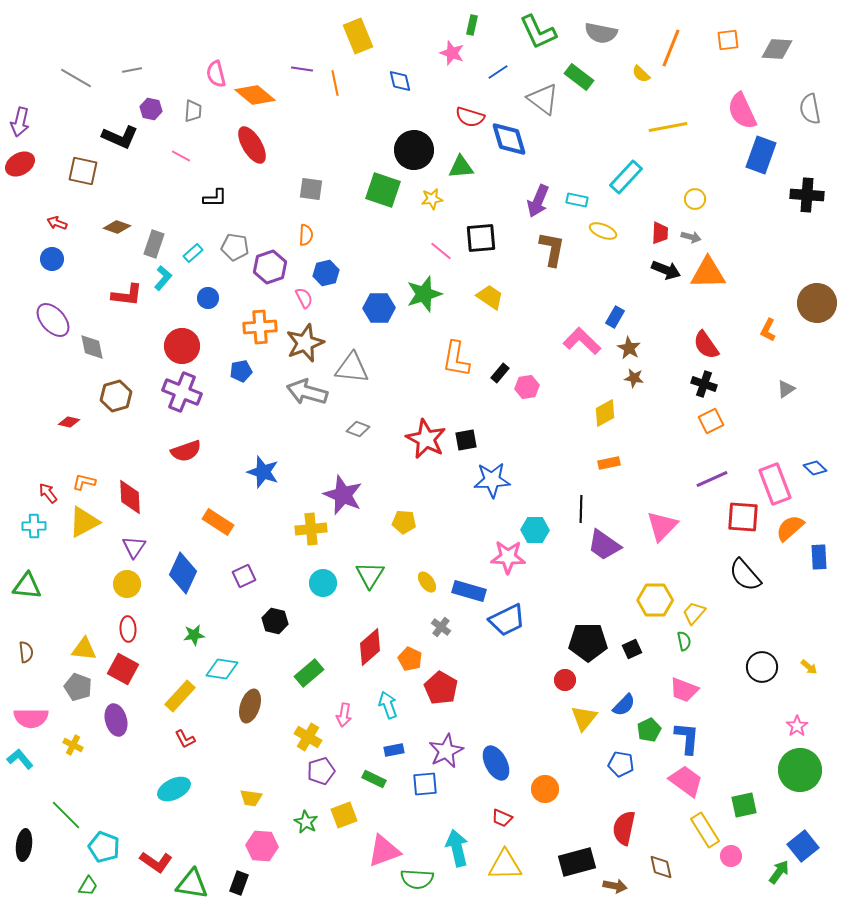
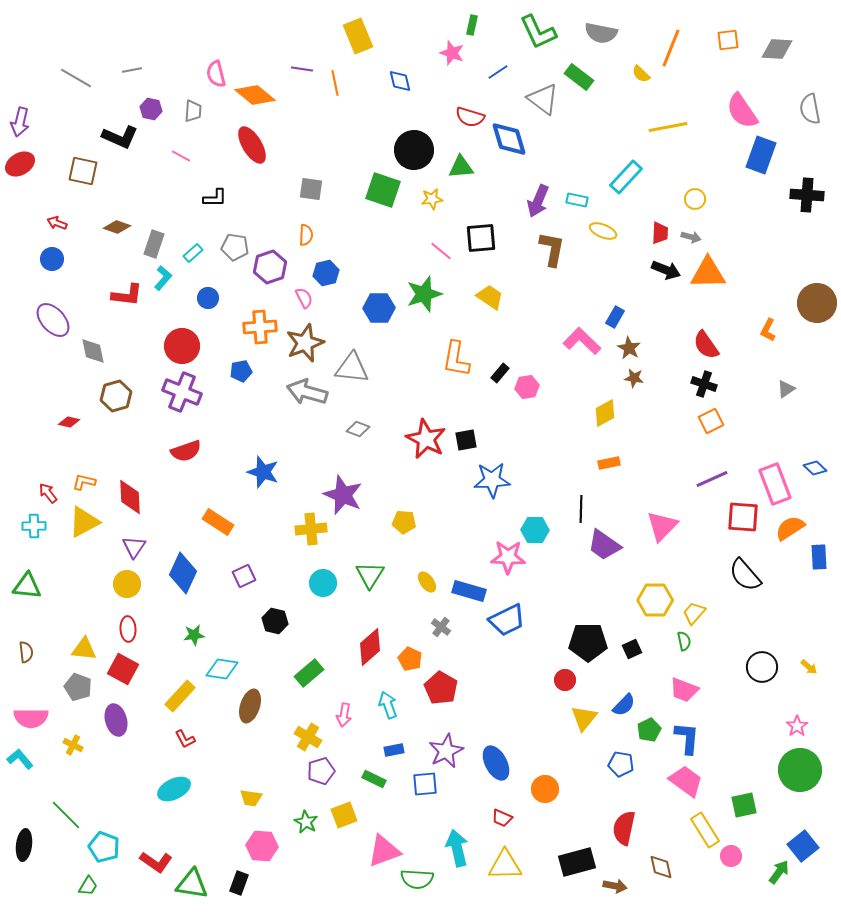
pink semicircle at (742, 111): rotated 9 degrees counterclockwise
gray diamond at (92, 347): moved 1 px right, 4 px down
orange semicircle at (790, 528): rotated 8 degrees clockwise
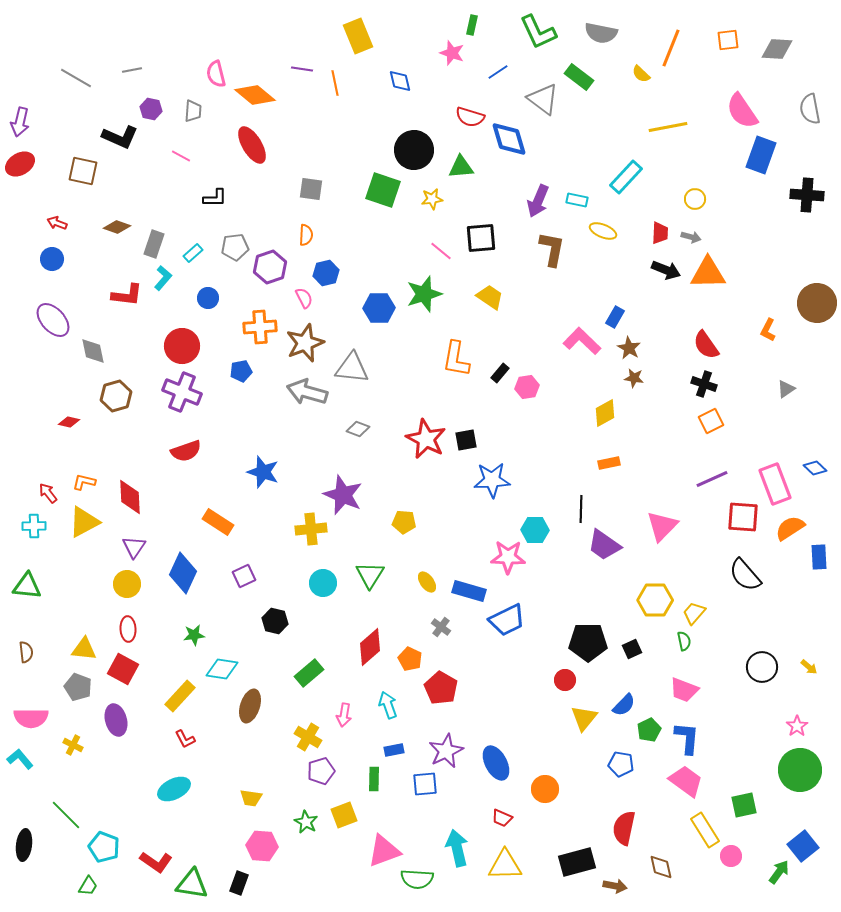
gray pentagon at (235, 247): rotated 16 degrees counterclockwise
green rectangle at (374, 779): rotated 65 degrees clockwise
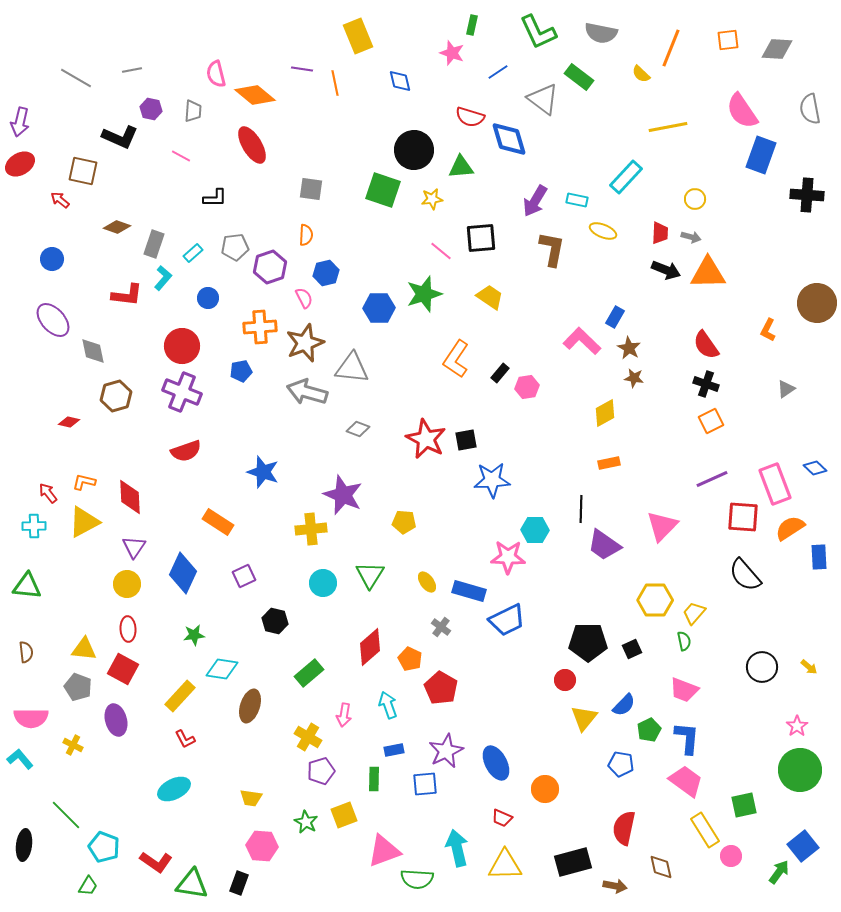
purple arrow at (538, 201): moved 3 px left; rotated 8 degrees clockwise
red arrow at (57, 223): moved 3 px right, 23 px up; rotated 18 degrees clockwise
orange L-shape at (456, 359): rotated 24 degrees clockwise
black cross at (704, 384): moved 2 px right
black rectangle at (577, 862): moved 4 px left
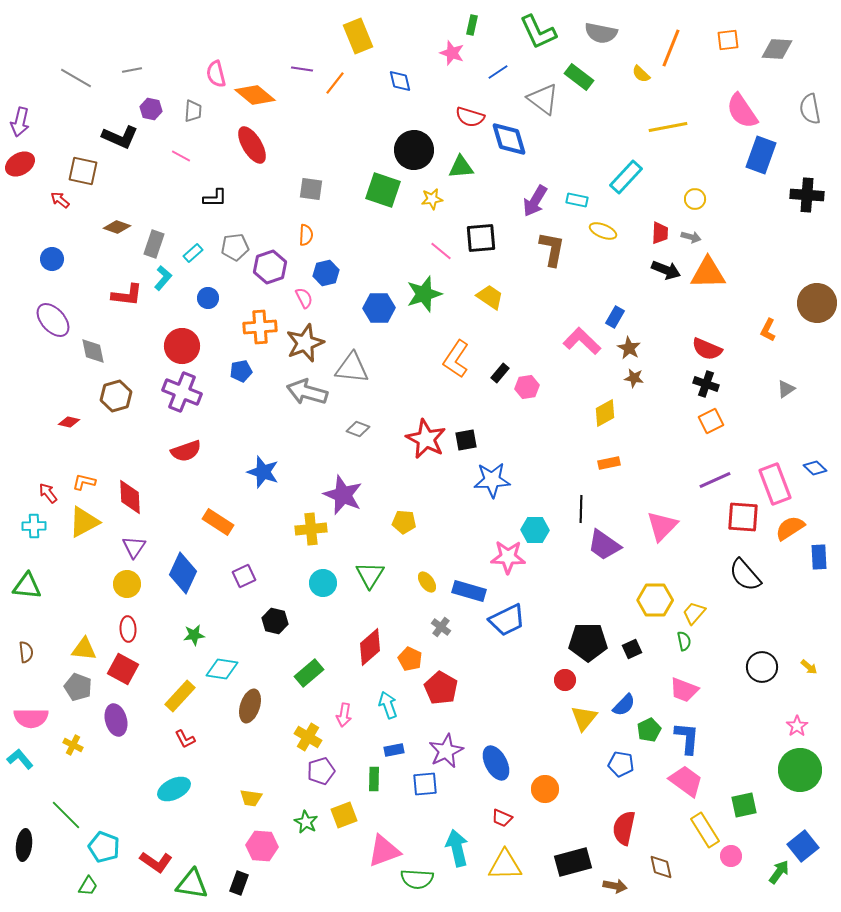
orange line at (335, 83): rotated 50 degrees clockwise
red semicircle at (706, 345): moved 1 px right, 4 px down; rotated 32 degrees counterclockwise
purple line at (712, 479): moved 3 px right, 1 px down
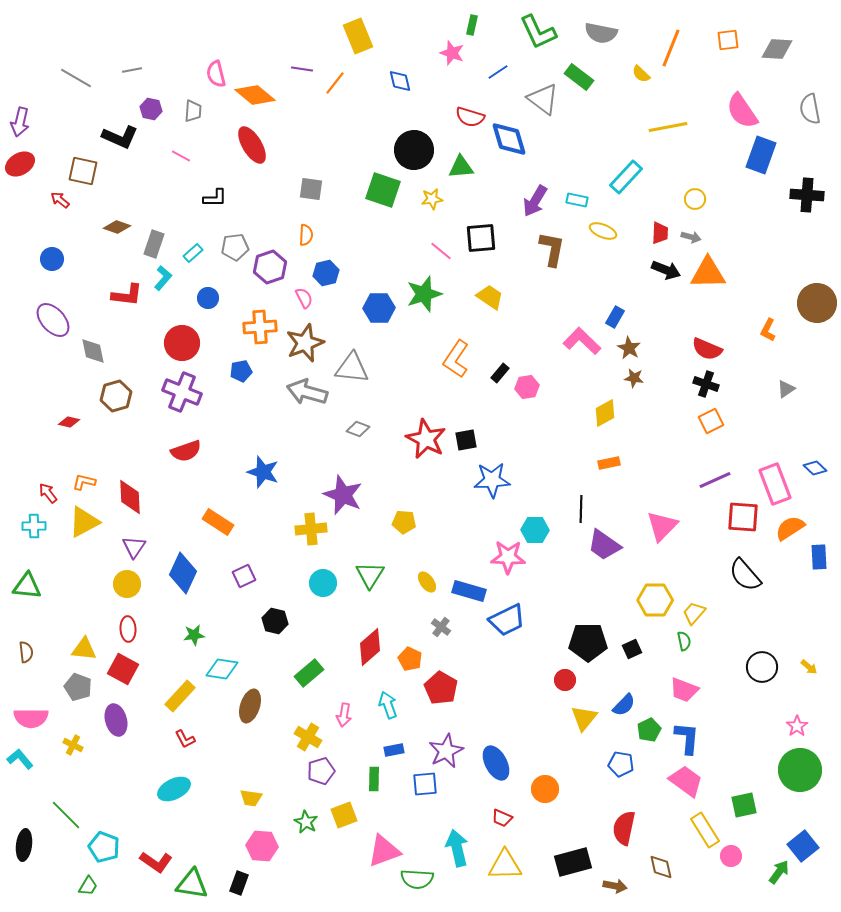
red circle at (182, 346): moved 3 px up
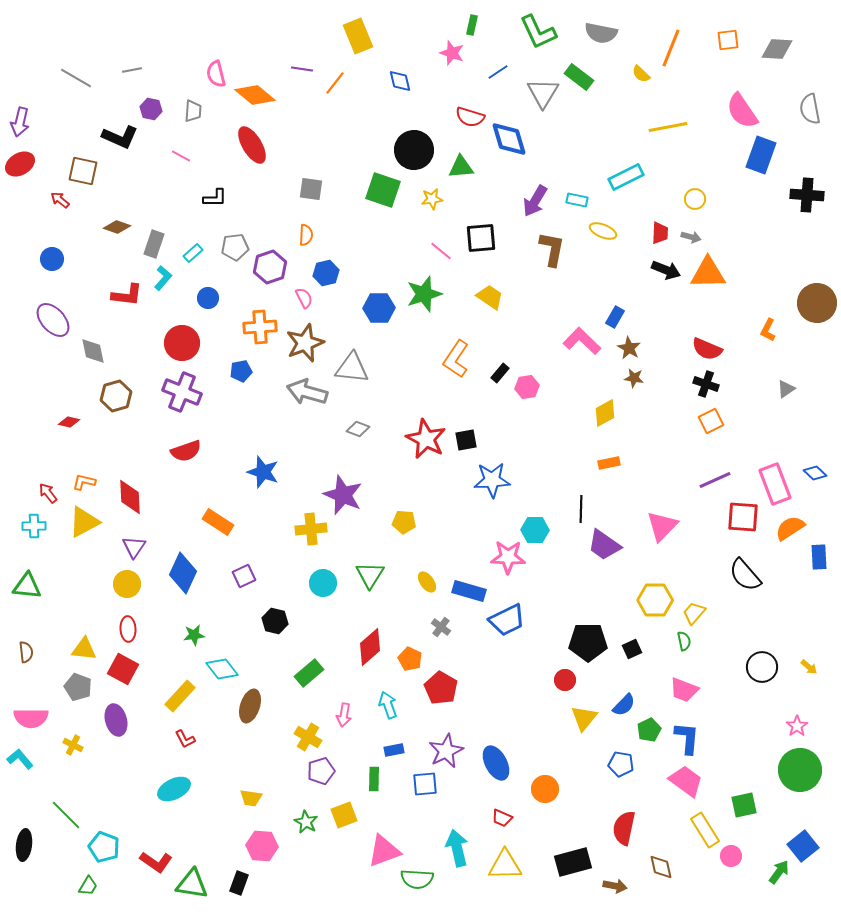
gray triangle at (543, 99): moved 6 px up; rotated 24 degrees clockwise
cyan rectangle at (626, 177): rotated 20 degrees clockwise
blue diamond at (815, 468): moved 5 px down
cyan diamond at (222, 669): rotated 44 degrees clockwise
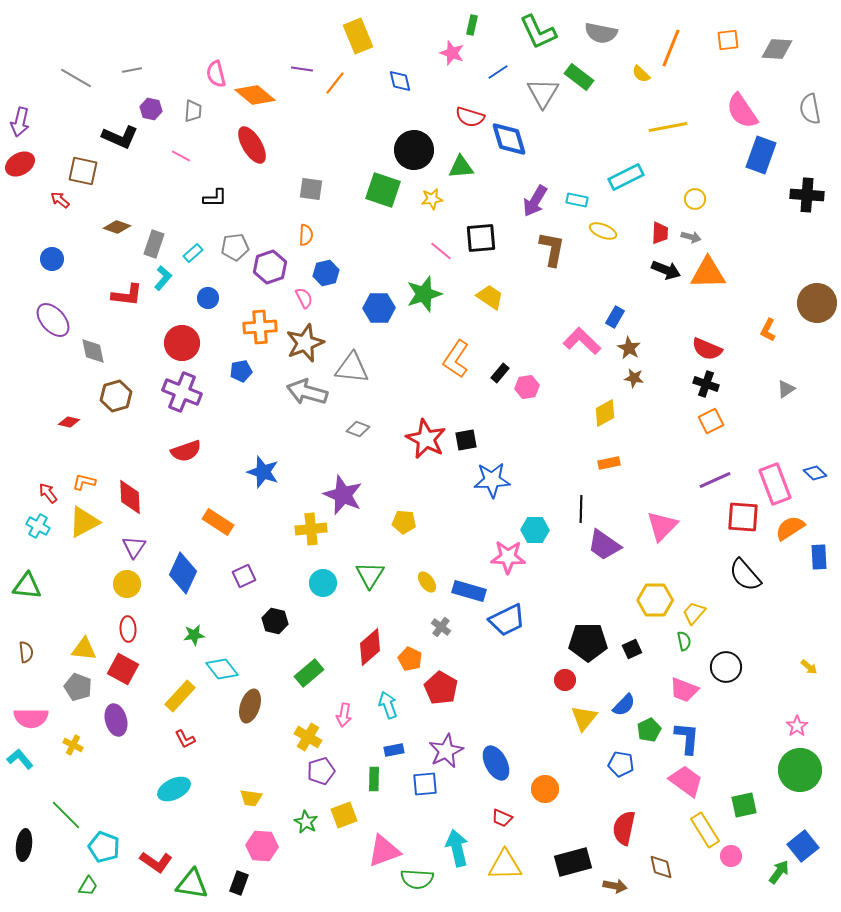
cyan cross at (34, 526): moved 4 px right; rotated 30 degrees clockwise
black circle at (762, 667): moved 36 px left
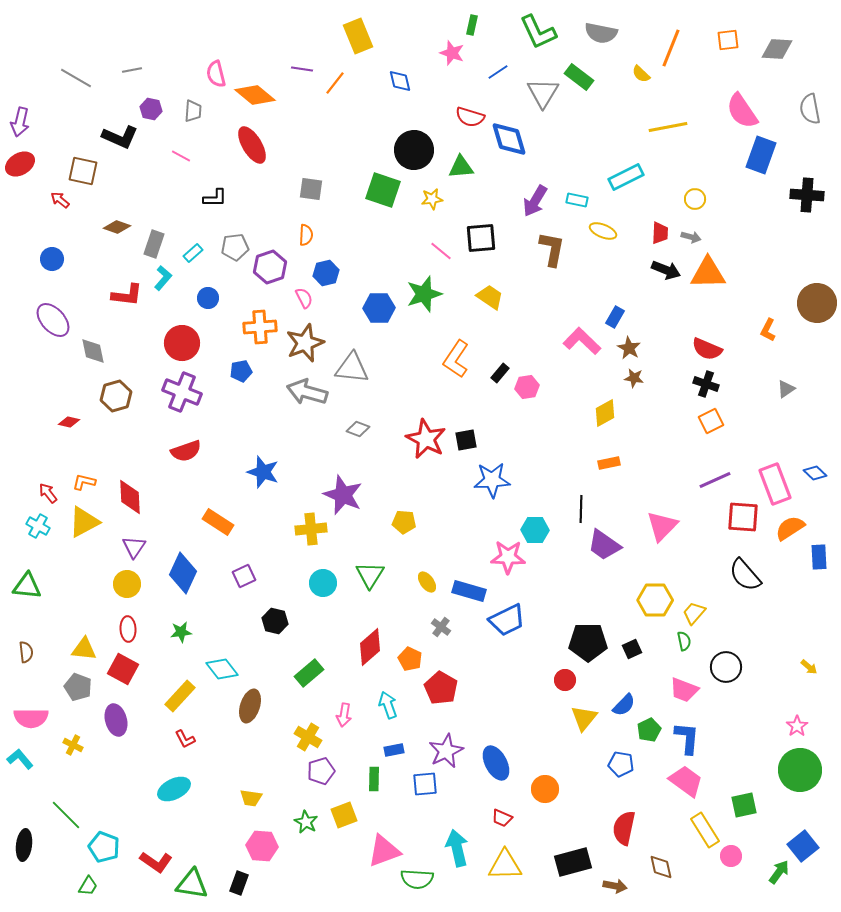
green star at (194, 635): moved 13 px left, 3 px up
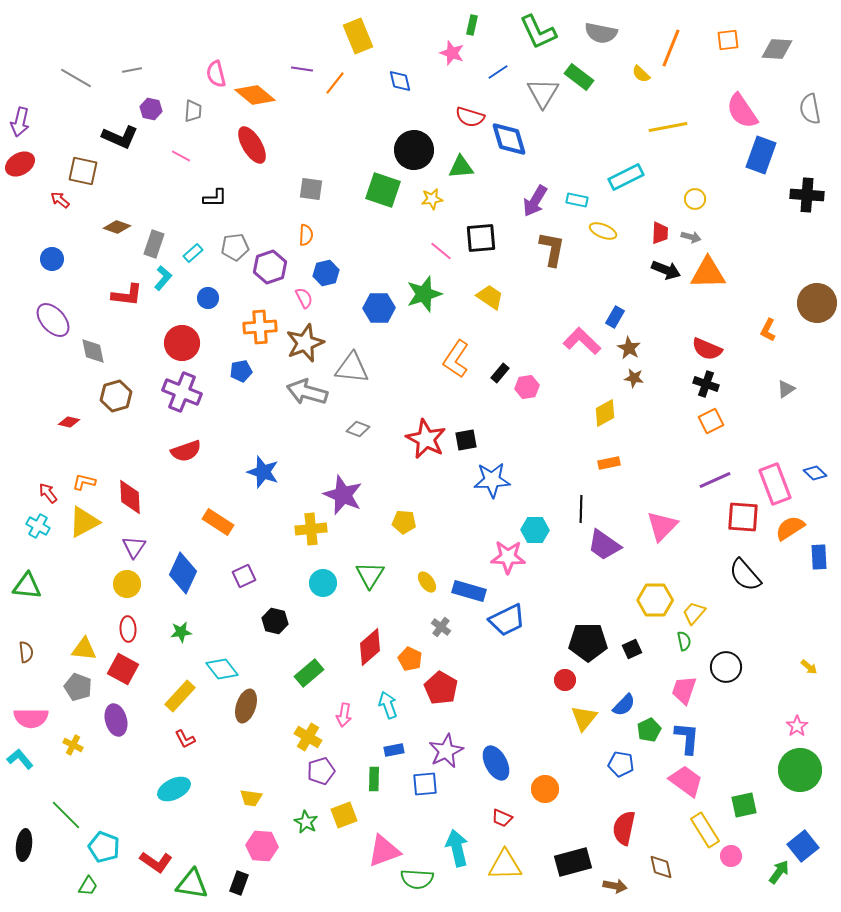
pink trapezoid at (684, 690): rotated 88 degrees clockwise
brown ellipse at (250, 706): moved 4 px left
